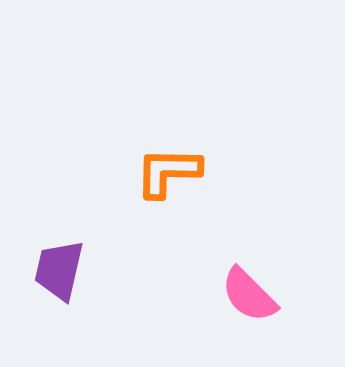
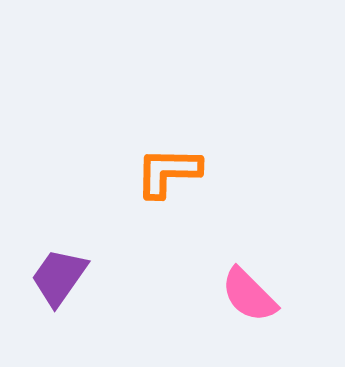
purple trapezoid: moved 7 px down; rotated 22 degrees clockwise
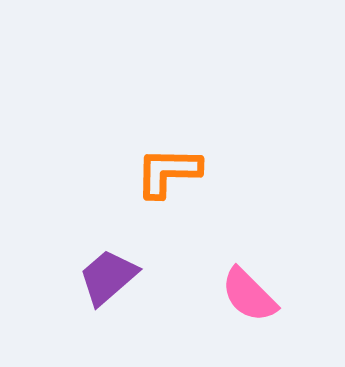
purple trapezoid: moved 49 px right; rotated 14 degrees clockwise
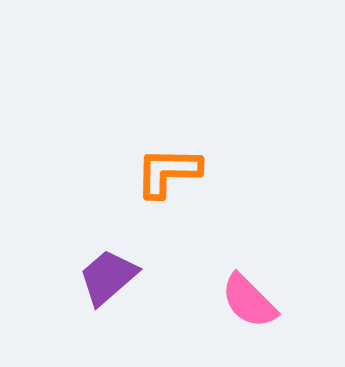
pink semicircle: moved 6 px down
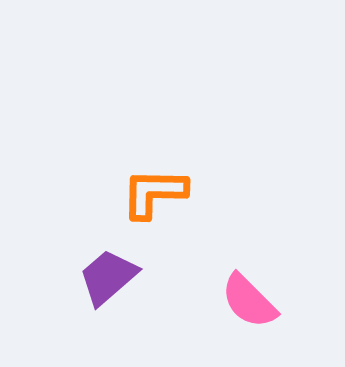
orange L-shape: moved 14 px left, 21 px down
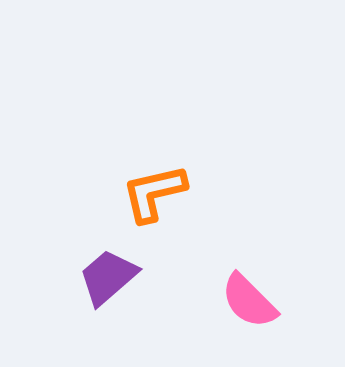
orange L-shape: rotated 14 degrees counterclockwise
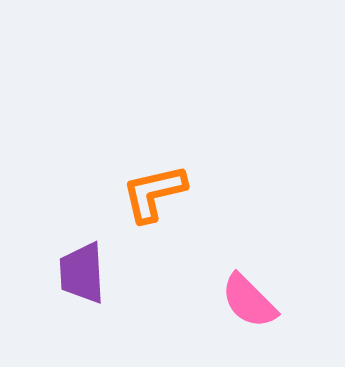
purple trapezoid: moved 26 px left, 4 px up; rotated 52 degrees counterclockwise
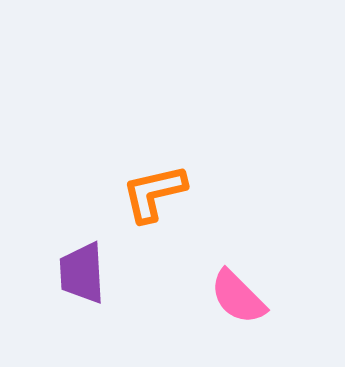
pink semicircle: moved 11 px left, 4 px up
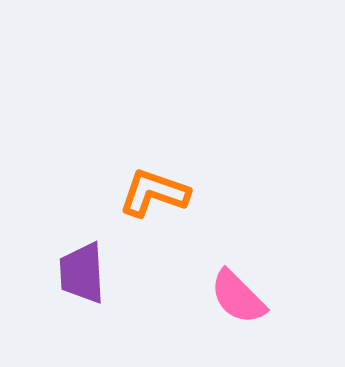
orange L-shape: rotated 32 degrees clockwise
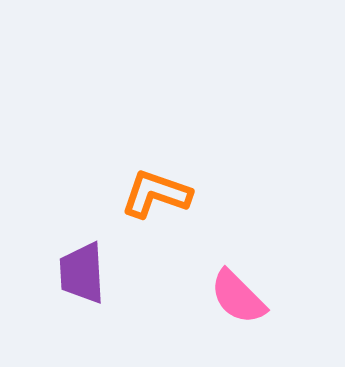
orange L-shape: moved 2 px right, 1 px down
